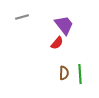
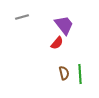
brown semicircle: rotated 16 degrees counterclockwise
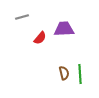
purple trapezoid: moved 4 px down; rotated 55 degrees counterclockwise
red semicircle: moved 17 px left, 5 px up
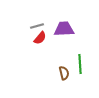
gray line: moved 15 px right, 9 px down
green line: moved 10 px up
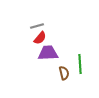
purple trapezoid: moved 16 px left, 24 px down
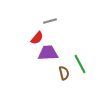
gray line: moved 13 px right, 5 px up
red semicircle: moved 3 px left
green line: rotated 24 degrees counterclockwise
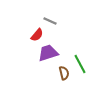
gray line: rotated 40 degrees clockwise
red semicircle: moved 3 px up
purple trapezoid: rotated 15 degrees counterclockwise
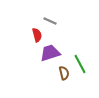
red semicircle: rotated 56 degrees counterclockwise
purple trapezoid: moved 2 px right
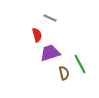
gray line: moved 3 px up
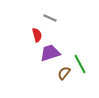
brown semicircle: rotated 128 degrees counterclockwise
